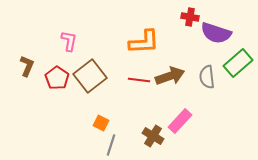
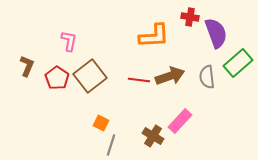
purple semicircle: rotated 128 degrees counterclockwise
orange L-shape: moved 10 px right, 6 px up
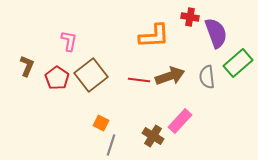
brown square: moved 1 px right, 1 px up
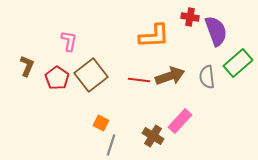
purple semicircle: moved 2 px up
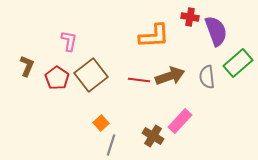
orange square: rotated 21 degrees clockwise
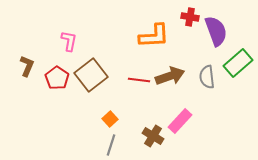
orange square: moved 9 px right, 4 px up
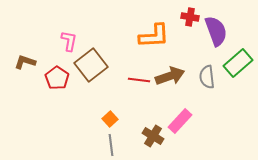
brown L-shape: moved 2 px left, 4 px up; rotated 95 degrees counterclockwise
brown square: moved 10 px up
gray line: rotated 25 degrees counterclockwise
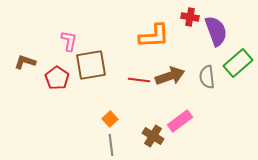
brown square: rotated 28 degrees clockwise
pink rectangle: rotated 10 degrees clockwise
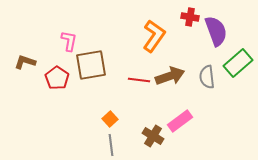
orange L-shape: rotated 52 degrees counterclockwise
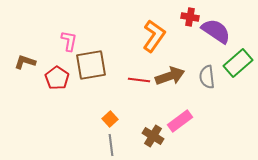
purple semicircle: rotated 36 degrees counterclockwise
